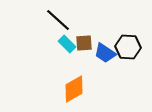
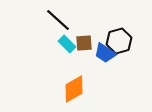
black hexagon: moved 9 px left, 6 px up; rotated 20 degrees counterclockwise
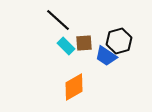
cyan rectangle: moved 1 px left, 2 px down
blue trapezoid: moved 1 px right, 3 px down
orange diamond: moved 2 px up
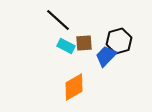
cyan rectangle: rotated 18 degrees counterclockwise
blue trapezoid: rotated 100 degrees clockwise
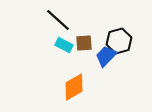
cyan rectangle: moved 2 px left, 1 px up
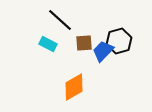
black line: moved 2 px right
cyan rectangle: moved 16 px left, 1 px up
blue trapezoid: moved 3 px left, 5 px up
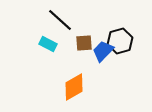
black hexagon: moved 1 px right
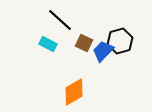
brown square: rotated 30 degrees clockwise
orange diamond: moved 5 px down
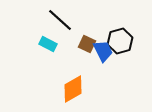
brown square: moved 3 px right, 1 px down
blue trapezoid: rotated 110 degrees clockwise
orange diamond: moved 1 px left, 3 px up
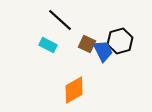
cyan rectangle: moved 1 px down
orange diamond: moved 1 px right, 1 px down
